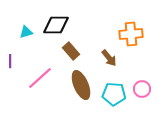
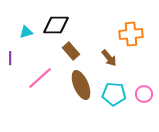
purple line: moved 3 px up
pink circle: moved 2 px right, 5 px down
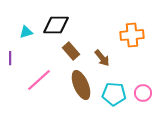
orange cross: moved 1 px right, 1 px down
brown arrow: moved 7 px left
pink line: moved 1 px left, 2 px down
pink circle: moved 1 px left, 1 px up
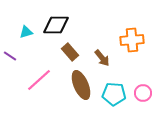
orange cross: moved 5 px down
brown rectangle: moved 1 px left, 1 px down
purple line: moved 2 px up; rotated 56 degrees counterclockwise
